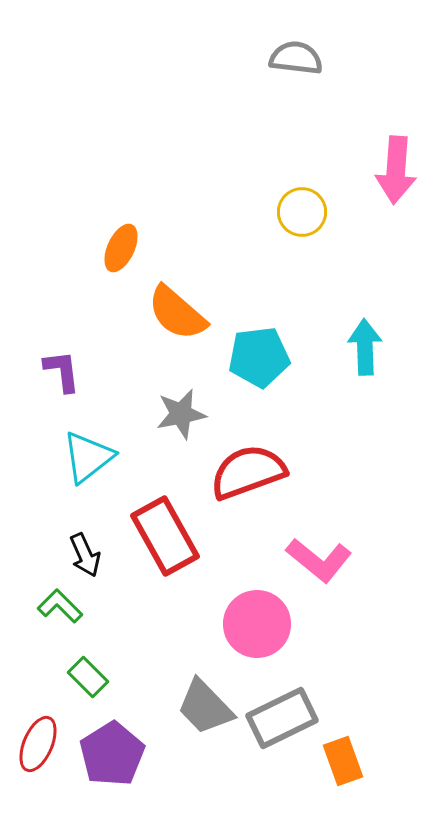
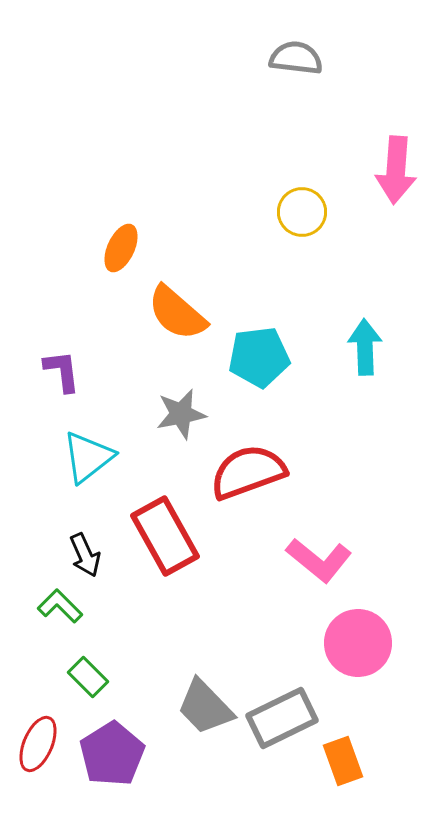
pink circle: moved 101 px right, 19 px down
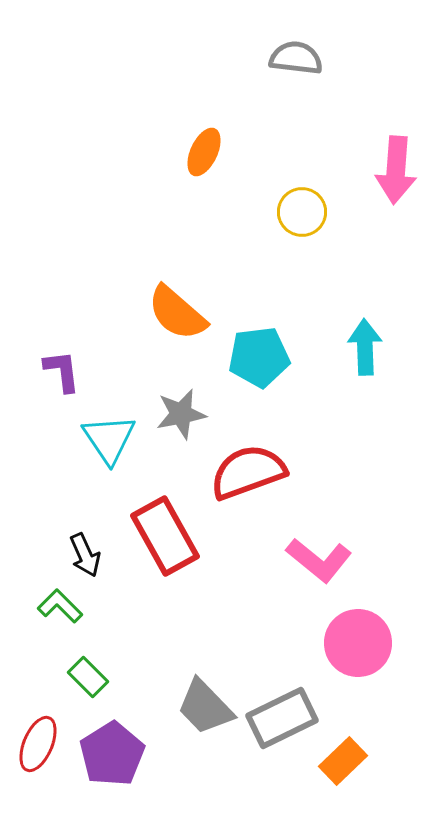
orange ellipse: moved 83 px right, 96 px up
cyan triangle: moved 21 px right, 18 px up; rotated 26 degrees counterclockwise
orange rectangle: rotated 66 degrees clockwise
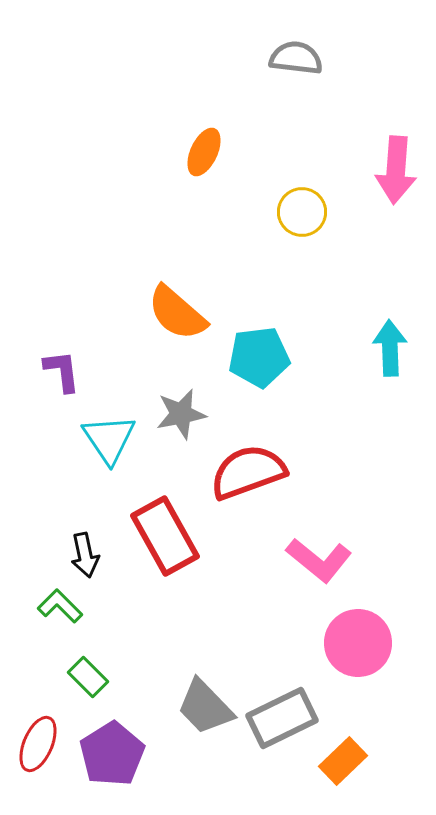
cyan arrow: moved 25 px right, 1 px down
black arrow: rotated 12 degrees clockwise
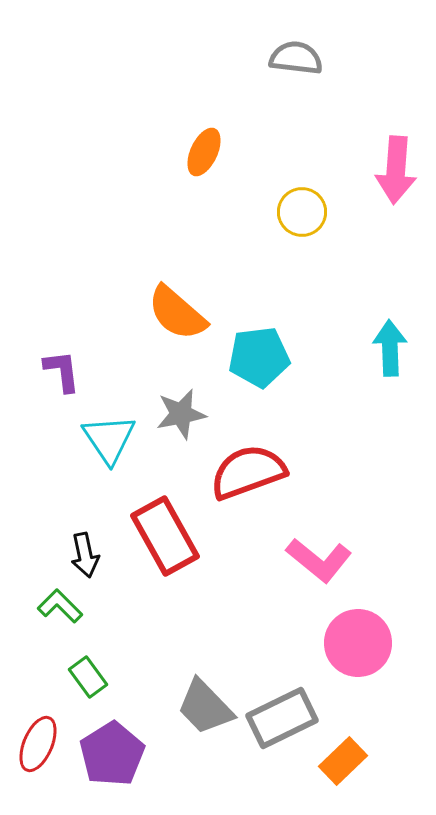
green rectangle: rotated 9 degrees clockwise
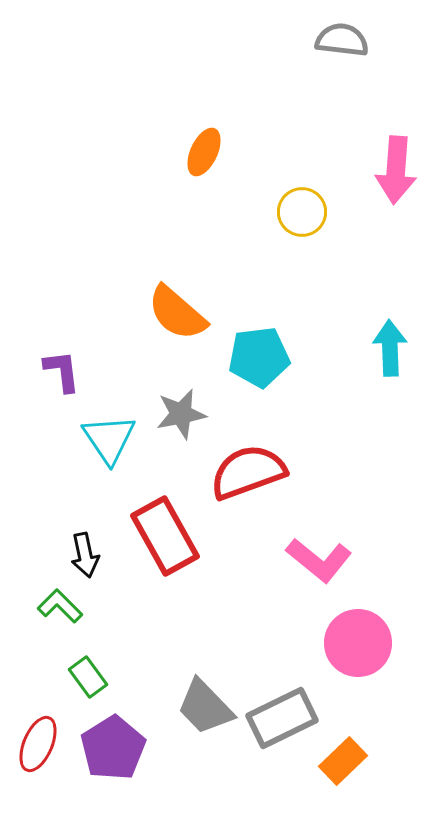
gray semicircle: moved 46 px right, 18 px up
purple pentagon: moved 1 px right, 6 px up
